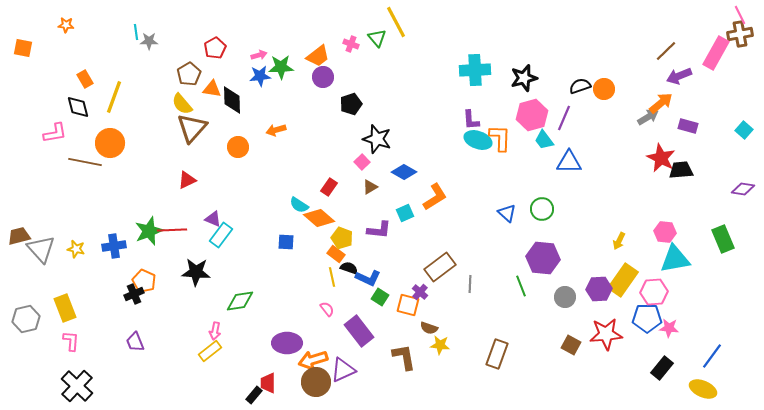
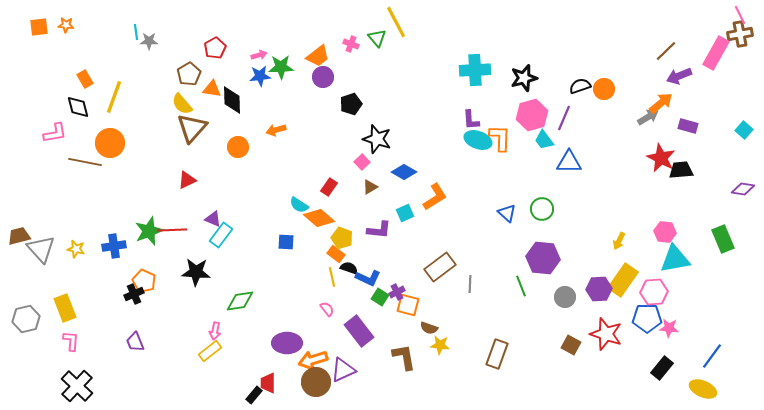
orange square at (23, 48): moved 16 px right, 21 px up; rotated 18 degrees counterclockwise
purple cross at (420, 292): moved 23 px left; rotated 21 degrees clockwise
red star at (606, 334): rotated 24 degrees clockwise
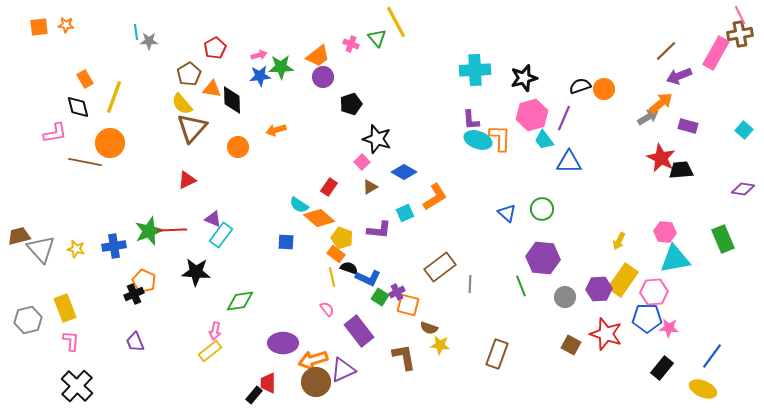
gray hexagon at (26, 319): moved 2 px right, 1 px down
purple ellipse at (287, 343): moved 4 px left
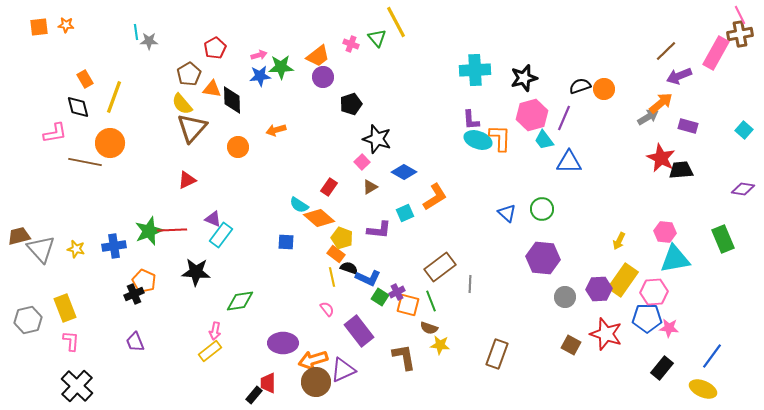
green line at (521, 286): moved 90 px left, 15 px down
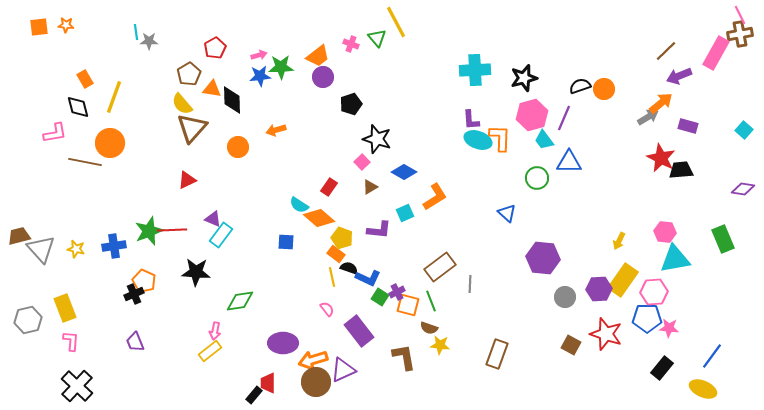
green circle at (542, 209): moved 5 px left, 31 px up
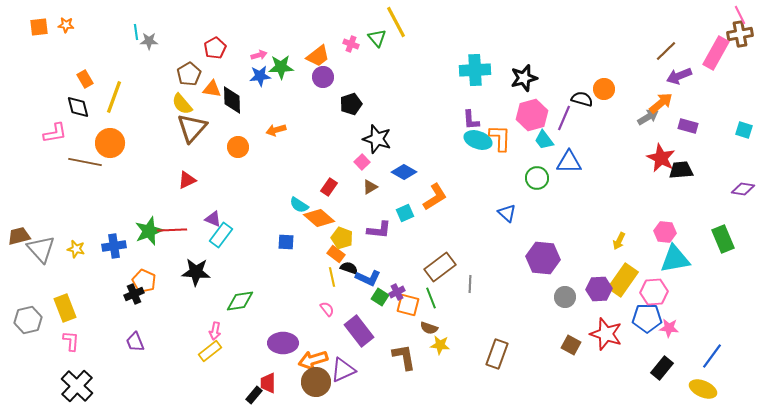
black semicircle at (580, 86): moved 2 px right, 13 px down; rotated 35 degrees clockwise
cyan square at (744, 130): rotated 24 degrees counterclockwise
green line at (431, 301): moved 3 px up
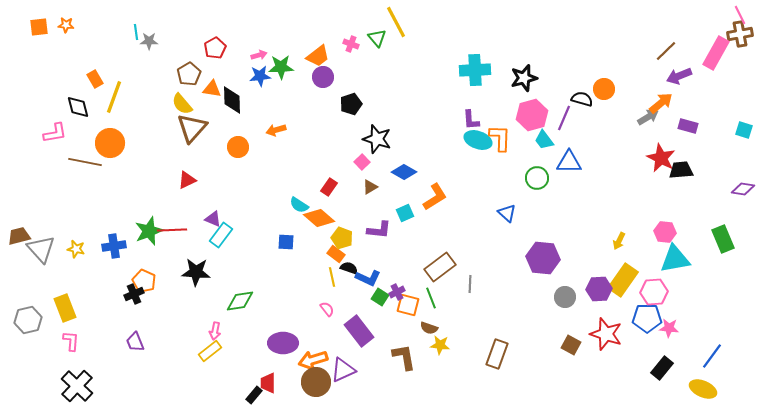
orange rectangle at (85, 79): moved 10 px right
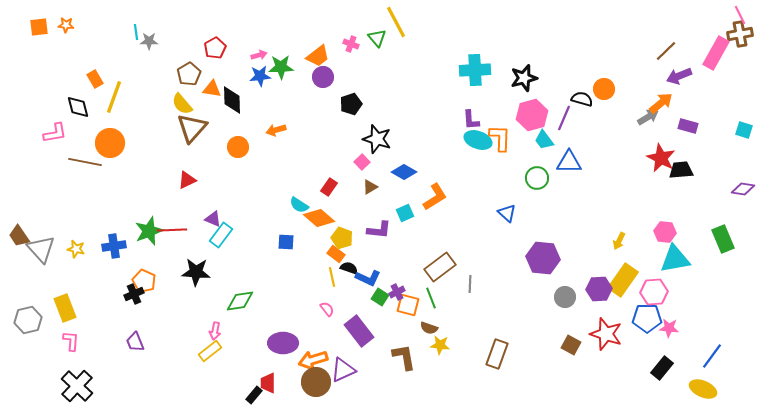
brown trapezoid at (19, 236): rotated 110 degrees counterclockwise
